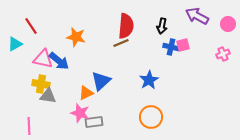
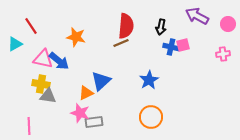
black arrow: moved 1 px left, 1 px down
pink cross: rotated 16 degrees clockwise
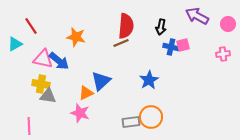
gray rectangle: moved 37 px right
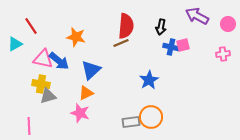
blue triangle: moved 10 px left, 11 px up
gray triangle: rotated 24 degrees counterclockwise
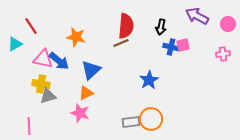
orange circle: moved 2 px down
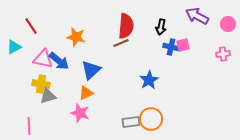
cyan triangle: moved 1 px left, 3 px down
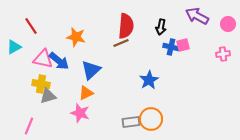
pink line: rotated 24 degrees clockwise
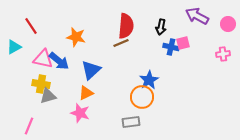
pink square: moved 2 px up
orange circle: moved 9 px left, 22 px up
